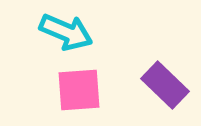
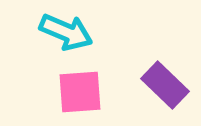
pink square: moved 1 px right, 2 px down
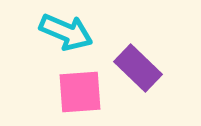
purple rectangle: moved 27 px left, 17 px up
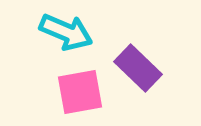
pink square: rotated 6 degrees counterclockwise
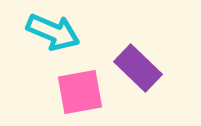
cyan arrow: moved 13 px left
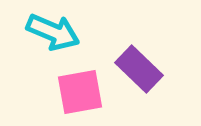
purple rectangle: moved 1 px right, 1 px down
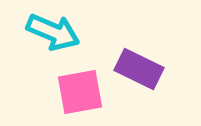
purple rectangle: rotated 18 degrees counterclockwise
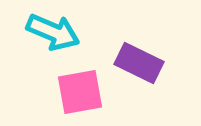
purple rectangle: moved 6 px up
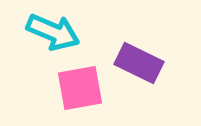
pink square: moved 4 px up
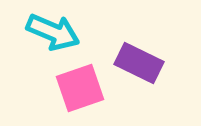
pink square: rotated 9 degrees counterclockwise
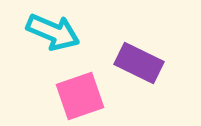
pink square: moved 8 px down
